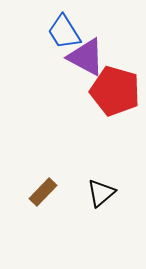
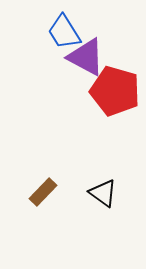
black triangle: moved 2 px right; rotated 44 degrees counterclockwise
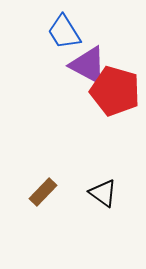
purple triangle: moved 2 px right, 8 px down
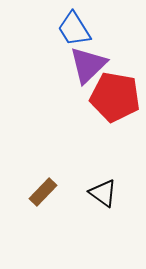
blue trapezoid: moved 10 px right, 3 px up
purple triangle: rotated 48 degrees clockwise
red pentagon: moved 6 px down; rotated 6 degrees counterclockwise
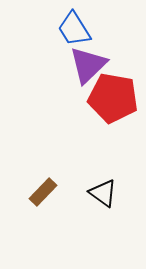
red pentagon: moved 2 px left, 1 px down
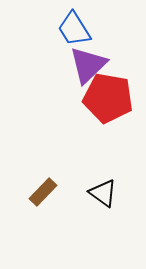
red pentagon: moved 5 px left
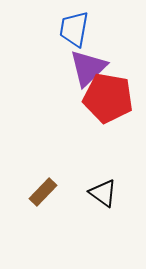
blue trapezoid: rotated 42 degrees clockwise
purple triangle: moved 3 px down
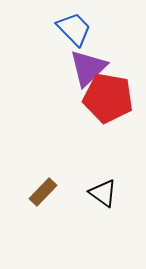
blue trapezoid: rotated 126 degrees clockwise
